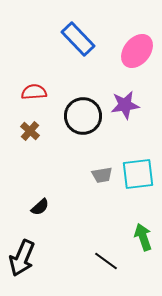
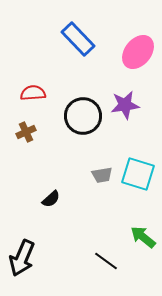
pink ellipse: moved 1 px right, 1 px down
red semicircle: moved 1 px left, 1 px down
brown cross: moved 4 px left, 1 px down; rotated 24 degrees clockwise
cyan square: rotated 24 degrees clockwise
black semicircle: moved 11 px right, 8 px up
green arrow: rotated 32 degrees counterclockwise
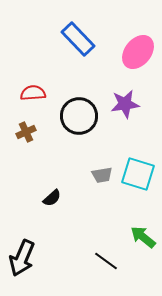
purple star: moved 1 px up
black circle: moved 4 px left
black semicircle: moved 1 px right, 1 px up
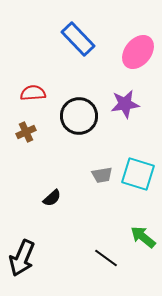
black line: moved 3 px up
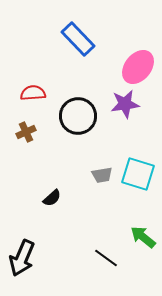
pink ellipse: moved 15 px down
black circle: moved 1 px left
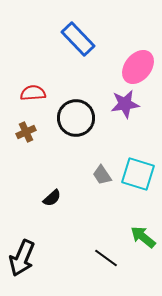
black circle: moved 2 px left, 2 px down
gray trapezoid: rotated 65 degrees clockwise
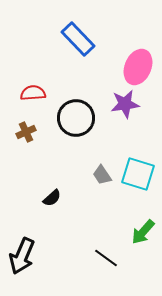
pink ellipse: rotated 16 degrees counterclockwise
green arrow: moved 5 px up; rotated 88 degrees counterclockwise
black arrow: moved 2 px up
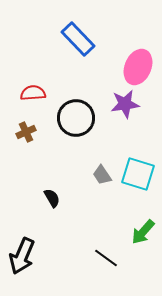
black semicircle: rotated 78 degrees counterclockwise
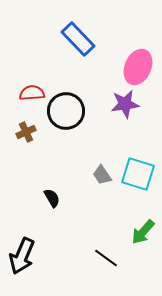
red semicircle: moved 1 px left
black circle: moved 10 px left, 7 px up
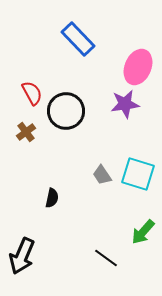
red semicircle: rotated 65 degrees clockwise
brown cross: rotated 12 degrees counterclockwise
black semicircle: rotated 42 degrees clockwise
